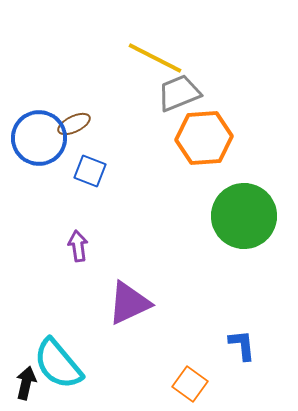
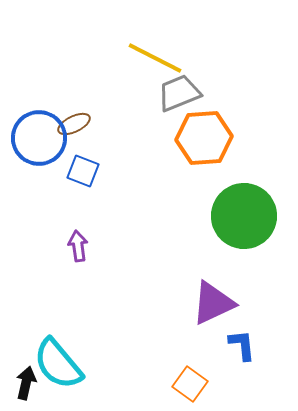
blue square: moved 7 px left
purple triangle: moved 84 px right
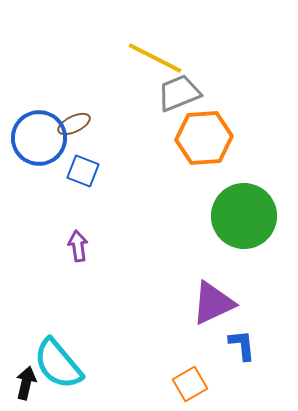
orange square: rotated 24 degrees clockwise
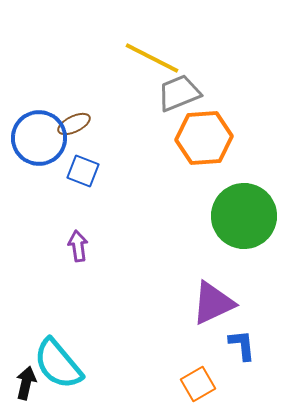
yellow line: moved 3 px left
orange square: moved 8 px right
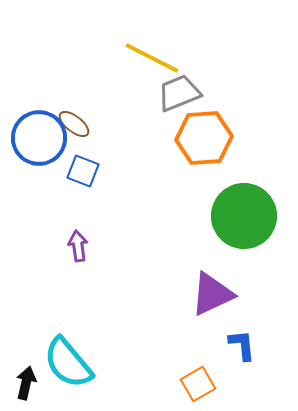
brown ellipse: rotated 64 degrees clockwise
purple triangle: moved 1 px left, 9 px up
cyan semicircle: moved 10 px right, 1 px up
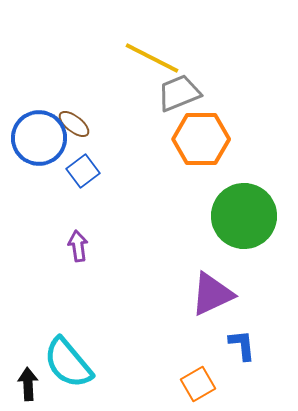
orange hexagon: moved 3 px left, 1 px down; rotated 4 degrees clockwise
blue square: rotated 32 degrees clockwise
black arrow: moved 2 px right, 1 px down; rotated 16 degrees counterclockwise
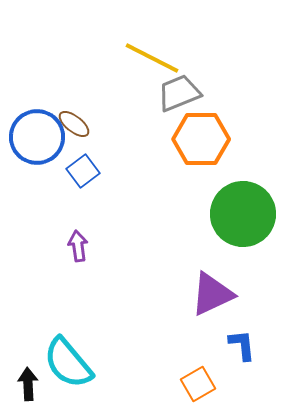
blue circle: moved 2 px left, 1 px up
green circle: moved 1 px left, 2 px up
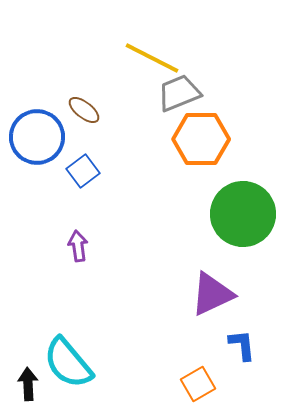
brown ellipse: moved 10 px right, 14 px up
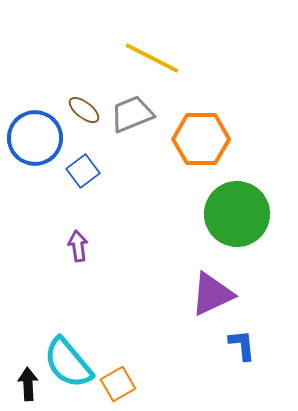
gray trapezoid: moved 47 px left, 21 px down
blue circle: moved 2 px left, 1 px down
green circle: moved 6 px left
orange square: moved 80 px left
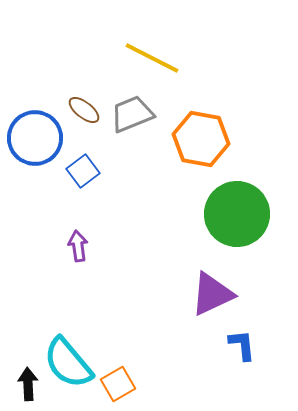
orange hexagon: rotated 10 degrees clockwise
